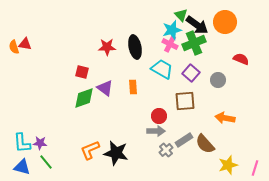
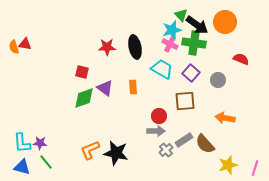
green cross: rotated 30 degrees clockwise
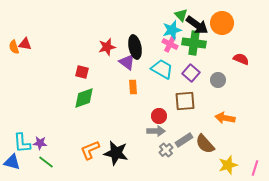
orange circle: moved 3 px left, 1 px down
red star: rotated 12 degrees counterclockwise
purple triangle: moved 22 px right, 26 px up
green line: rotated 14 degrees counterclockwise
blue triangle: moved 10 px left, 5 px up
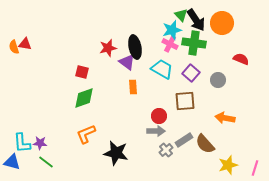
black arrow: moved 1 px left, 5 px up; rotated 20 degrees clockwise
red star: moved 1 px right, 1 px down
orange L-shape: moved 4 px left, 16 px up
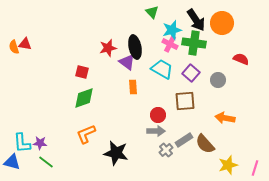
green triangle: moved 29 px left, 3 px up
red circle: moved 1 px left, 1 px up
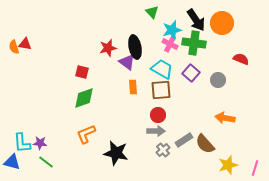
brown square: moved 24 px left, 11 px up
gray cross: moved 3 px left
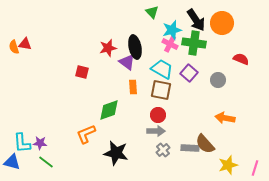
purple square: moved 2 px left
brown square: rotated 15 degrees clockwise
green diamond: moved 25 px right, 12 px down
gray rectangle: moved 6 px right, 8 px down; rotated 36 degrees clockwise
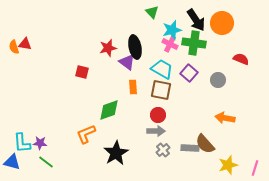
black star: rotated 30 degrees clockwise
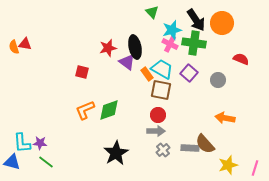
orange rectangle: moved 14 px right, 13 px up; rotated 32 degrees counterclockwise
orange L-shape: moved 1 px left, 24 px up
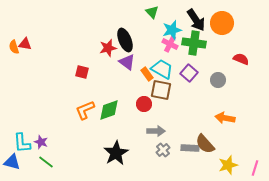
black ellipse: moved 10 px left, 7 px up; rotated 10 degrees counterclockwise
red circle: moved 14 px left, 11 px up
purple star: moved 1 px right, 1 px up; rotated 16 degrees clockwise
